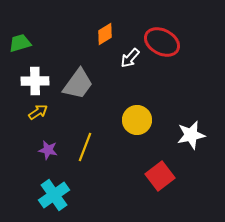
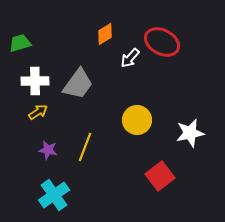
white star: moved 1 px left, 2 px up
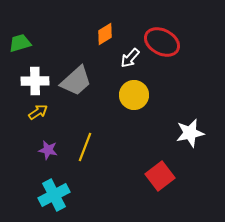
gray trapezoid: moved 2 px left, 3 px up; rotated 12 degrees clockwise
yellow circle: moved 3 px left, 25 px up
cyan cross: rotated 8 degrees clockwise
